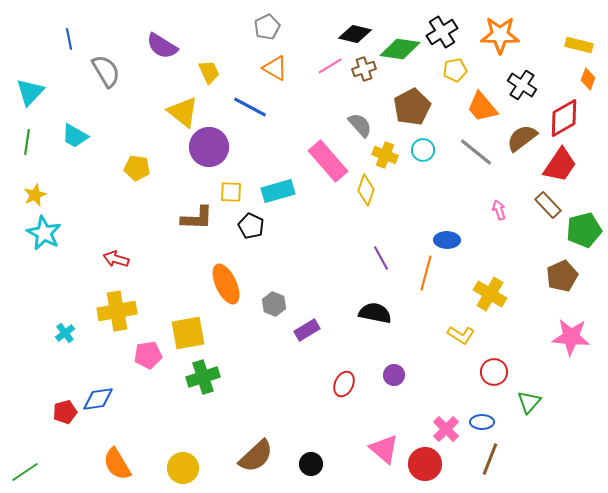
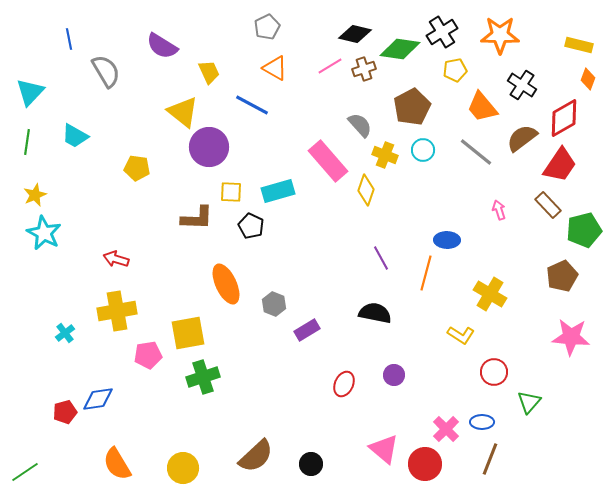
blue line at (250, 107): moved 2 px right, 2 px up
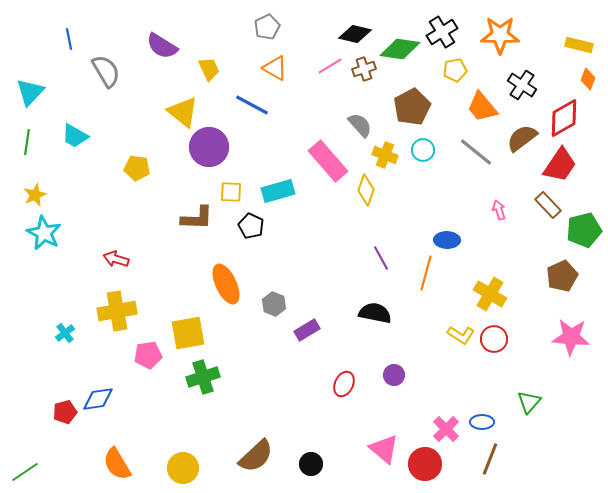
yellow trapezoid at (209, 72): moved 3 px up
red circle at (494, 372): moved 33 px up
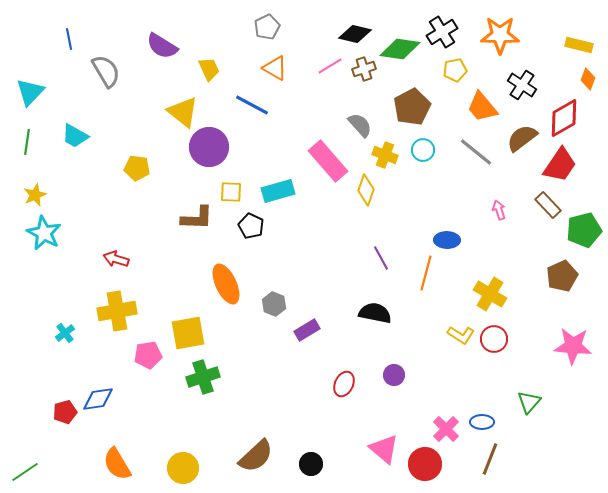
pink star at (571, 337): moved 2 px right, 9 px down
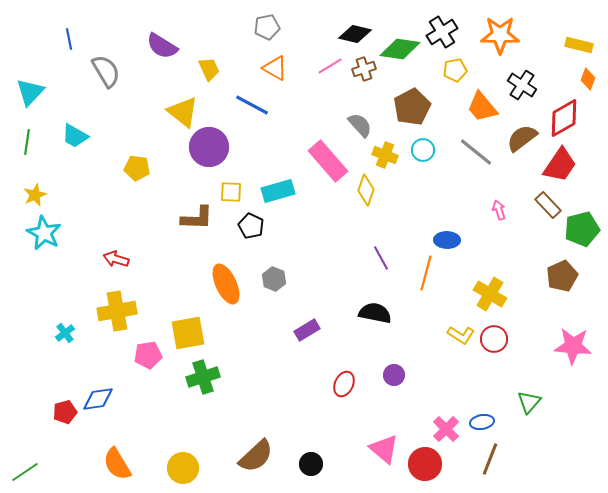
gray pentagon at (267, 27): rotated 15 degrees clockwise
green pentagon at (584, 230): moved 2 px left, 1 px up
gray hexagon at (274, 304): moved 25 px up
blue ellipse at (482, 422): rotated 10 degrees counterclockwise
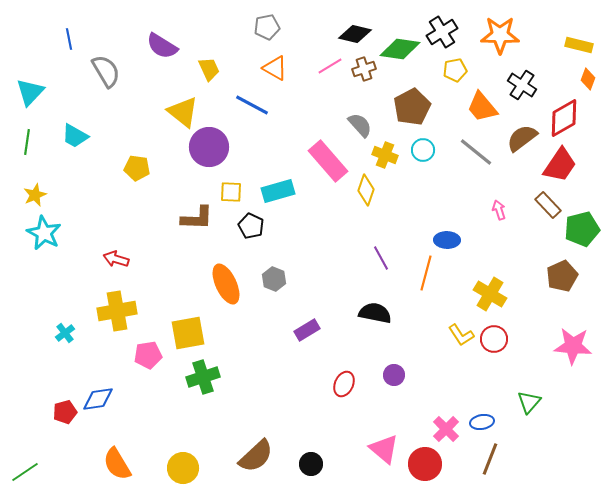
yellow L-shape at (461, 335): rotated 24 degrees clockwise
